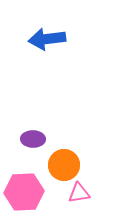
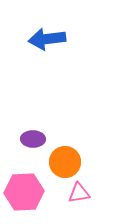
orange circle: moved 1 px right, 3 px up
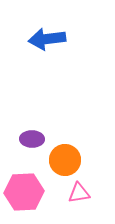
purple ellipse: moved 1 px left
orange circle: moved 2 px up
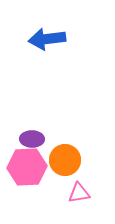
pink hexagon: moved 3 px right, 25 px up
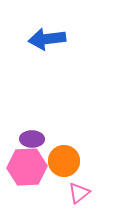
orange circle: moved 1 px left, 1 px down
pink triangle: rotated 30 degrees counterclockwise
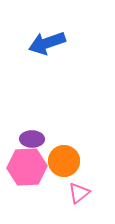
blue arrow: moved 4 px down; rotated 12 degrees counterclockwise
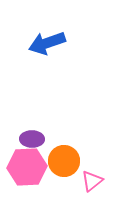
pink triangle: moved 13 px right, 12 px up
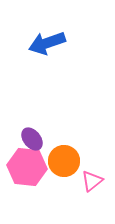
purple ellipse: rotated 50 degrees clockwise
pink hexagon: rotated 9 degrees clockwise
